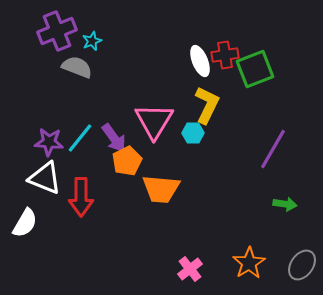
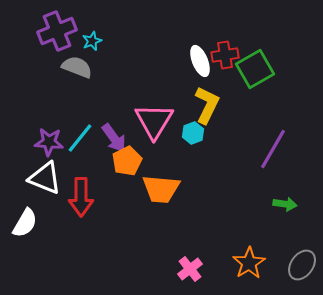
green square: rotated 9 degrees counterclockwise
cyan hexagon: rotated 20 degrees counterclockwise
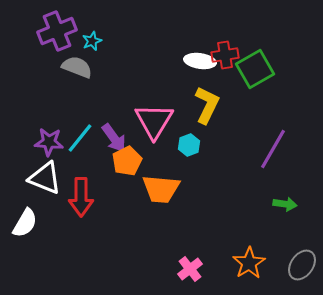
white ellipse: rotated 60 degrees counterclockwise
cyan hexagon: moved 4 px left, 12 px down
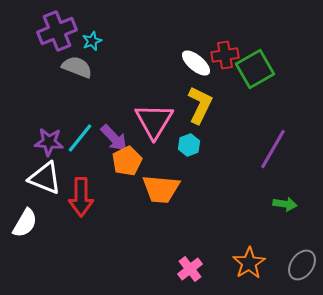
white ellipse: moved 4 px left, 2 px down; rotated 32 degrees clockwise
yellow L-shape: moved 7 px left
purple arrow: rotated 8 degrees counterclockwise
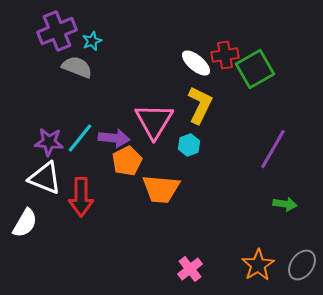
purple arrow: rotated 40 degrees counterclockwise
orange star: moved 9 px right, 2 px down
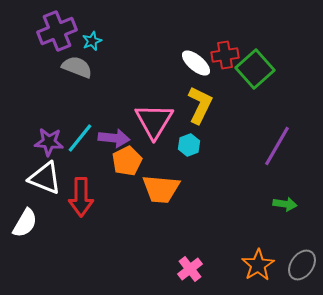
green square: rotated 12 degrees counterclockwise
purple line: moved 4 px right, 3 px up
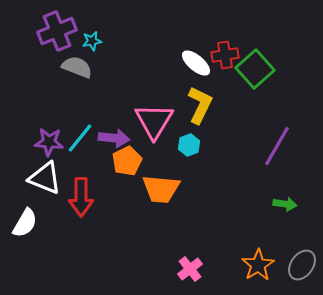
cyan star: rotated 12 degrees clockwise
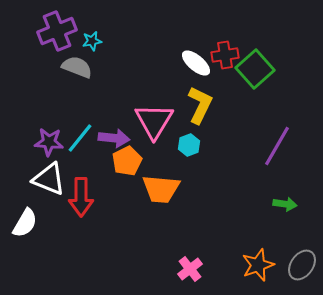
white triangle: moved 4 px right, 1 px down
orange star: rotated 12 degrees clockwise
